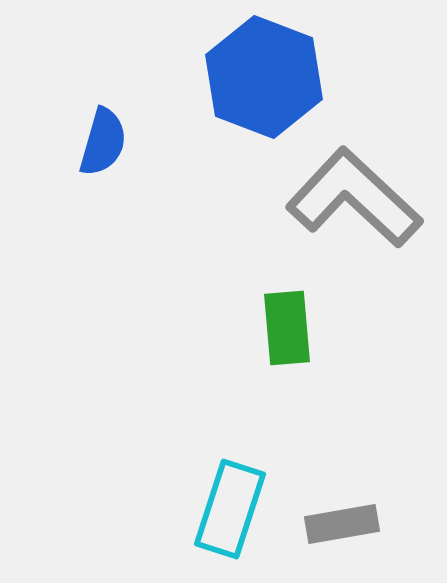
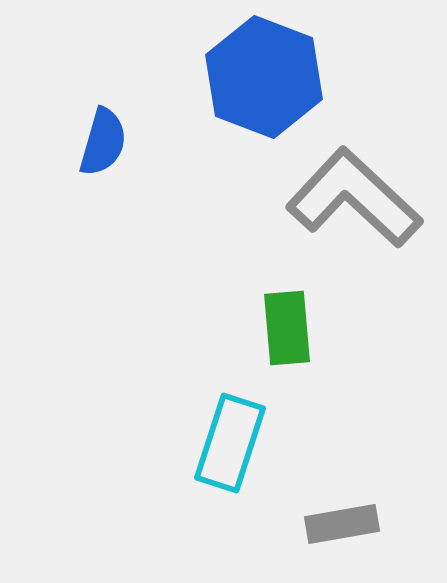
cyan rectangle: moved 66 px up
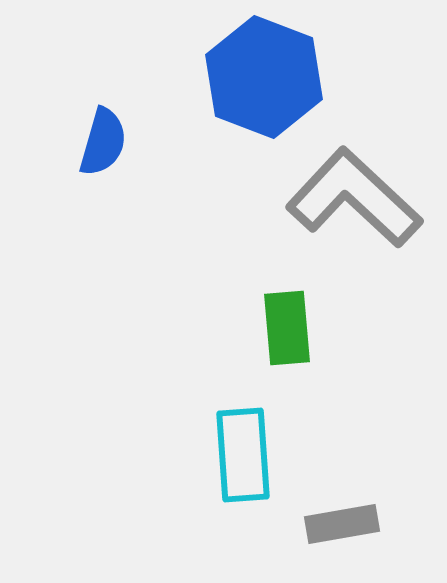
cyan rectangle: moved 13 px right, 12 px down; rotated 22 degrees counterclockwise
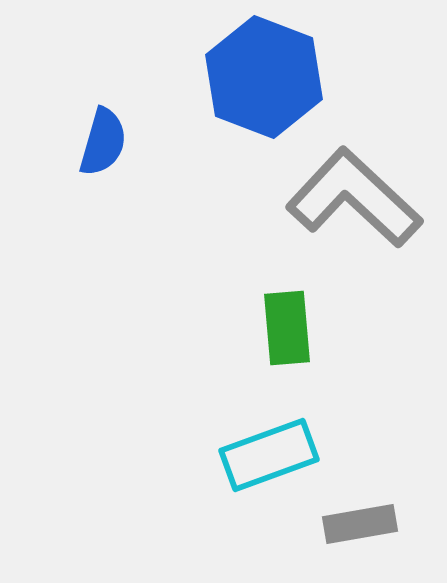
cyan rectangle: moved 26 px right; rotated 74 degrees clockwise
gray rectangle: moved 18 px right
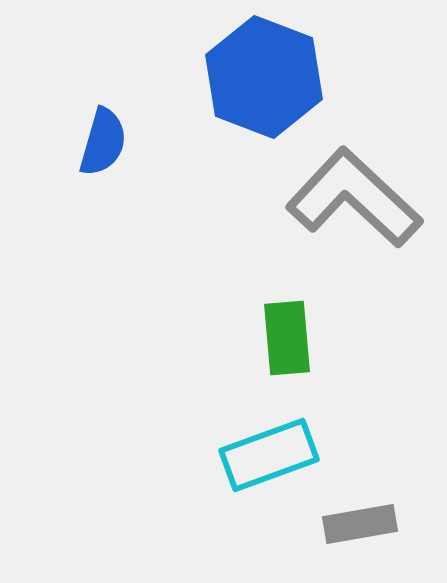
green rectangle: moved 10 px down
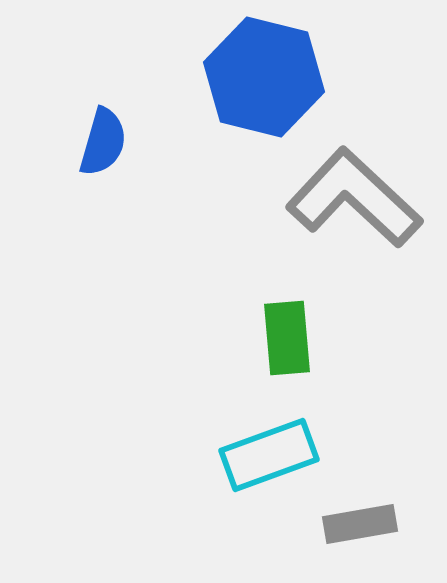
blue hexagon: rotated 7 degrees counterclockwise
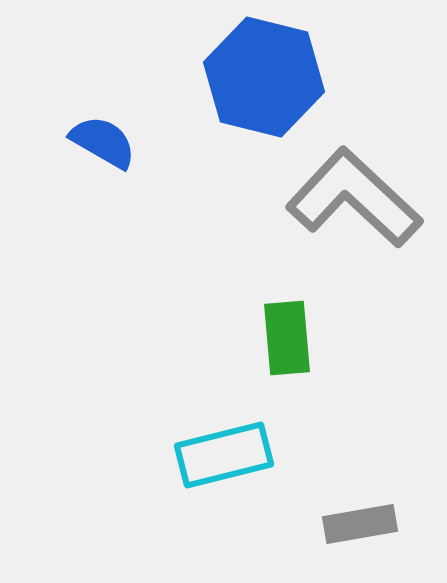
blue semicircle: rotated 76 degrees counterclockwise
cyan rectangle: moved 45 px left; rotated 6 degrees clockwise
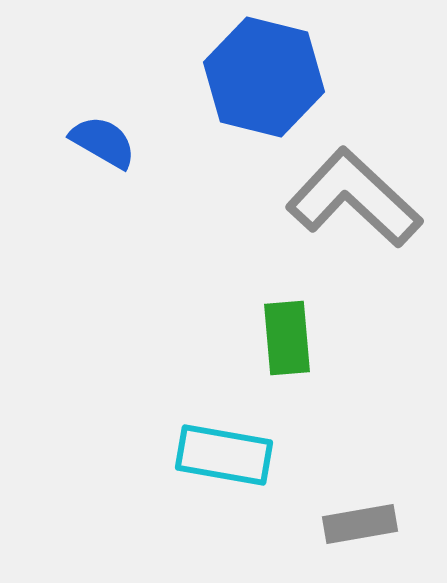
cyan rectangle: rotated 24 degrees clockwise
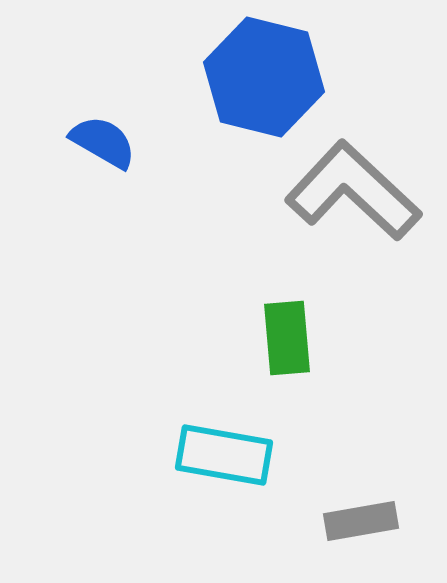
gray L-shape: moved 1 px left, 7 px up
gray rectangle: moved 1 px right, 3 px up
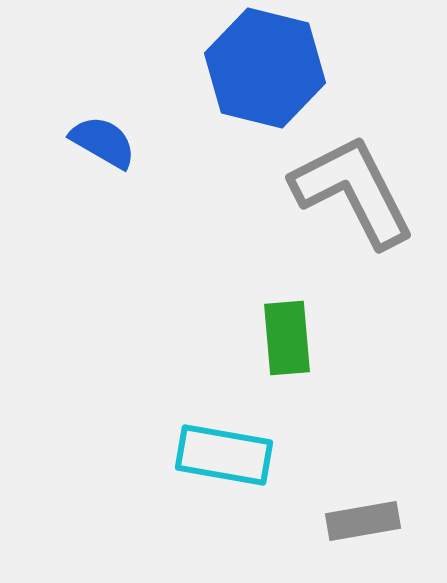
blue hexagon: moved 1 px right, 9 px up
gray L-shape: rotated 20 degrees clockwise
gray rectangle: moved 2 px right
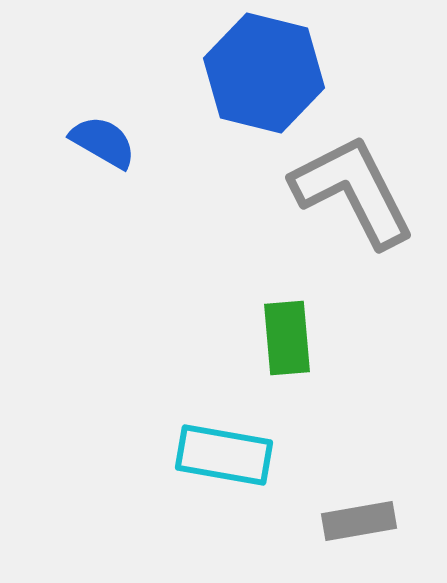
blue hexagon: moved 1 px left, 5 px down
gray rectangle: moved 4 px left
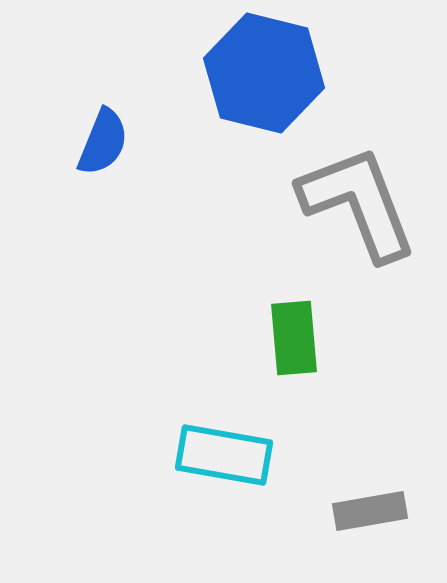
blue semicircle: rotated 82 degrees clockwise
gray L-shape: moved 5 px right, 12 px down; rotated 6 degrees clockwise
green rectangle: moved 7 px right
gray rectangle: moved 11 px right, 10 px up
